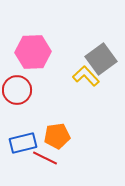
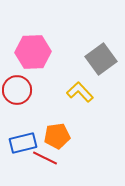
yellow L-shape: moved 6 px left, 16 px down
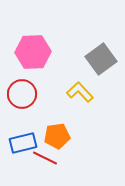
red circle: moved 5 px right, 4 px down
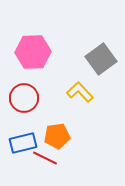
red circle: moved 2 px right, 4 px down
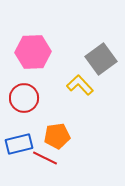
yellow L-shape: moved 7 px up
blue rectangle: moved 4 px left, 1 px down
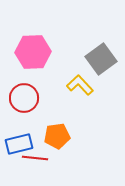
red line: moved 10 px left; rotated 20 degrees counterclockwise
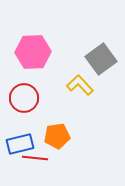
blue rectangle: moved 1 px right
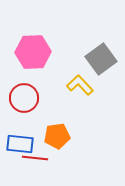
blue rectangle: rotated 20 degrees clockwise
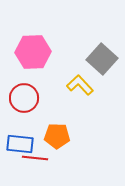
gray square: moved 1 px right; rotated 12 degrees counterclockwise
orange pentagon: rotated 10 degrees clockwise
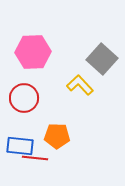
blue rectangle: moved 2 px down
